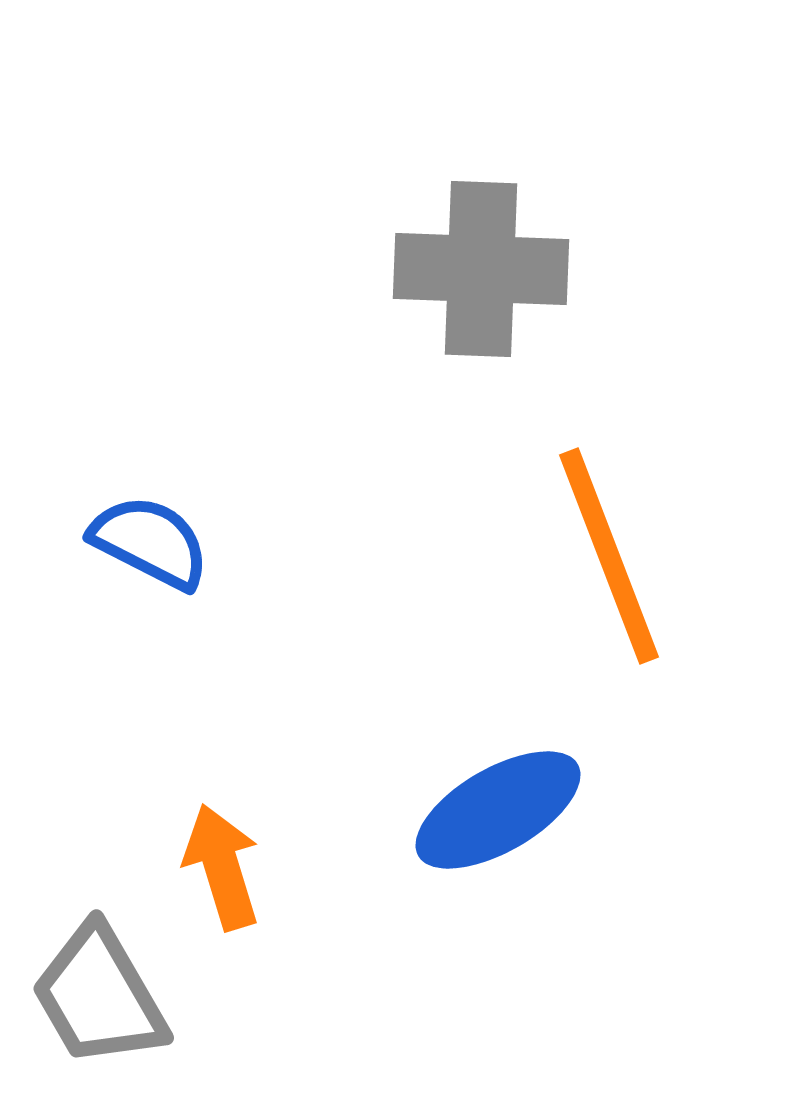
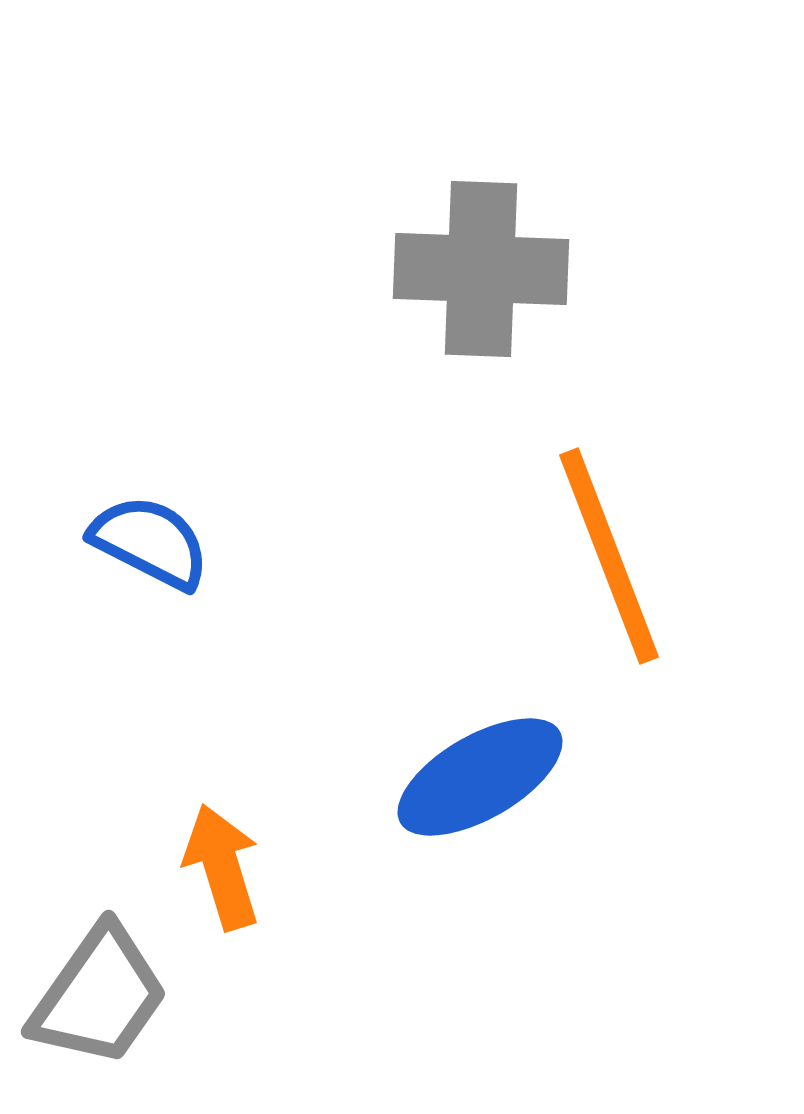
blue ellipse: moved 18 px left, 33 px up
gray trapezoid: rotated 115 degrees counterclockwise
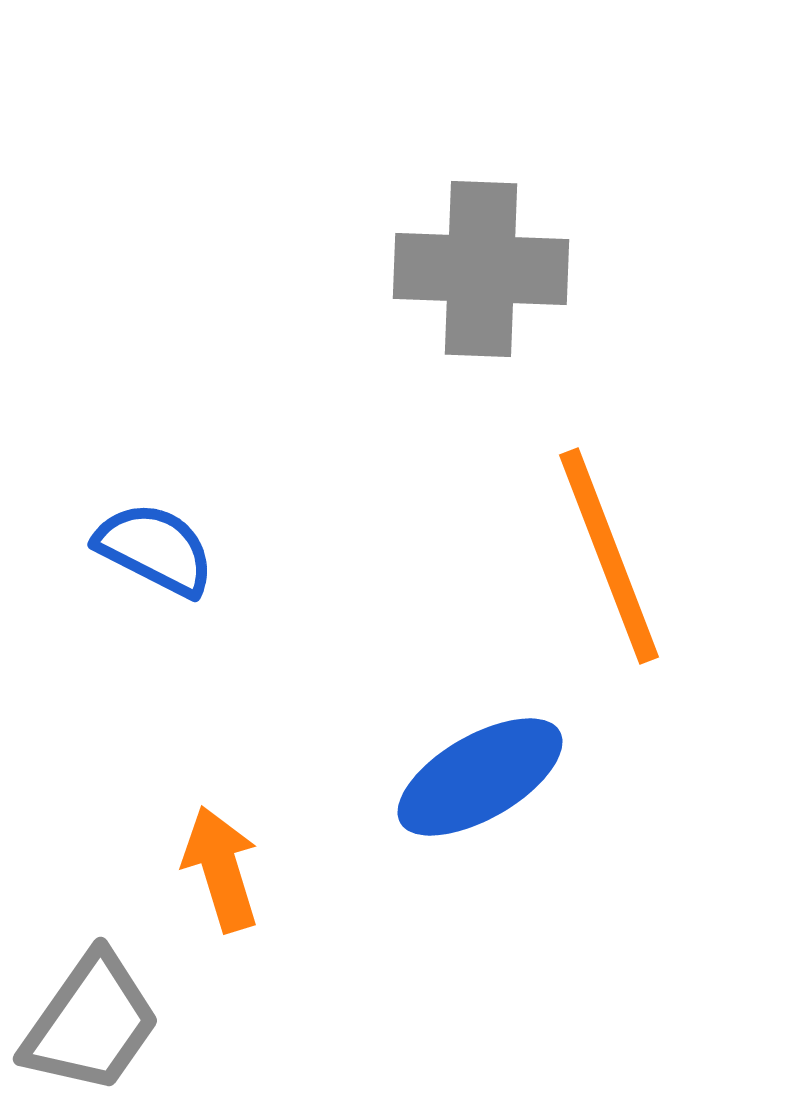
blue semicircle: moved 5 px right, 7 px down
orange arrow: moved 1 px left, 2 px down
gray trapezoid: moved 8 px left, 27 px down
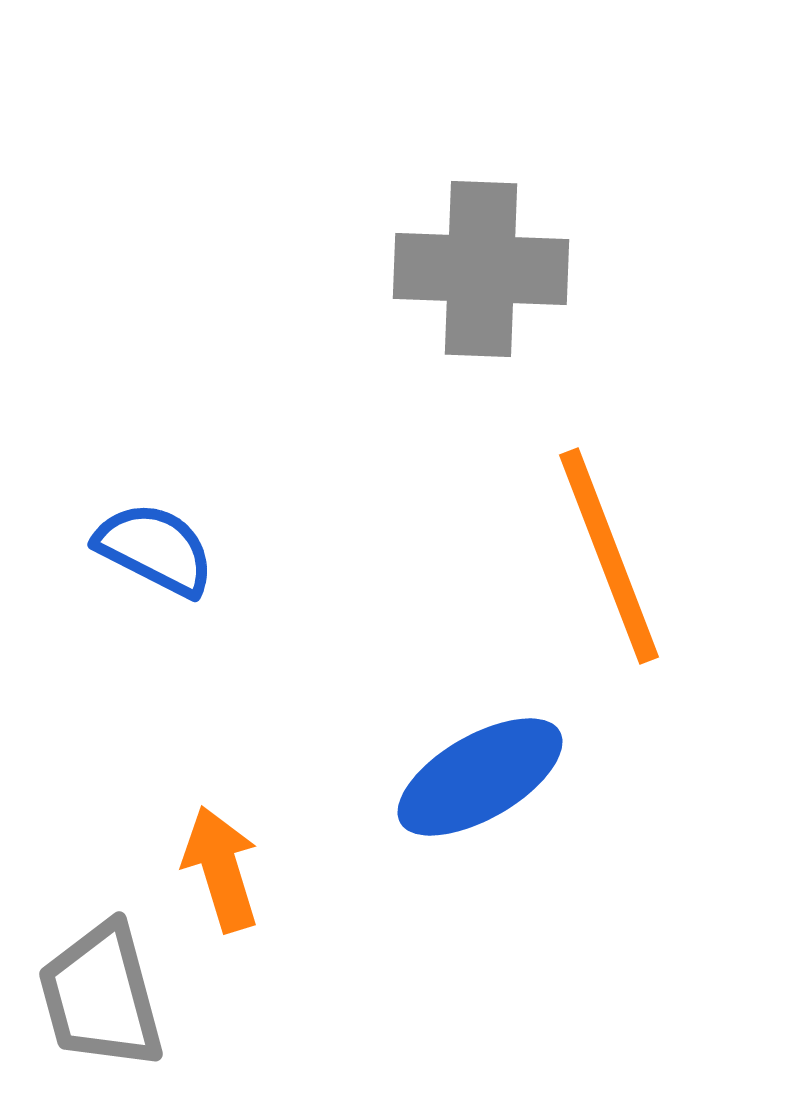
gray trapezoid: moved 10 px right, 27 px up; rotated 130 degrees clockwise
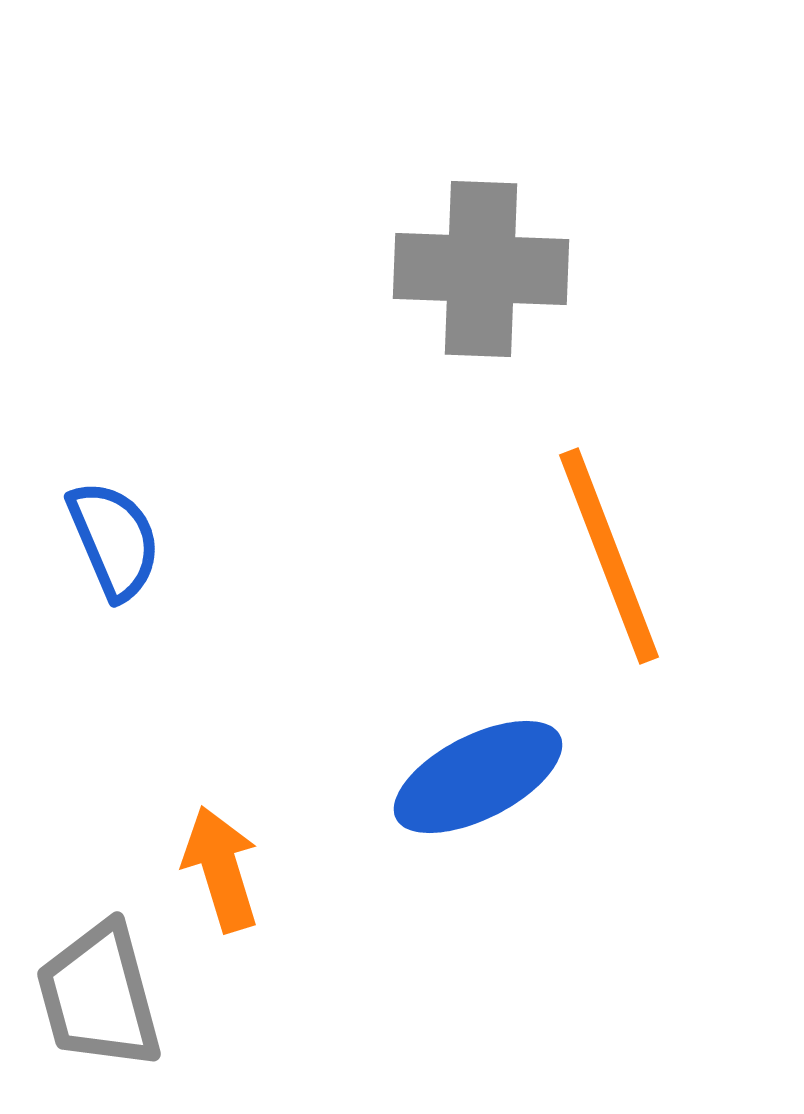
blue semicircle: moved 41 px left, 9 px up; rotated 40 degrees clockwise
blue ellipse: moved 2 px left; rotated 3 degrees clockwise
gray trapezoid: moved 2 px left
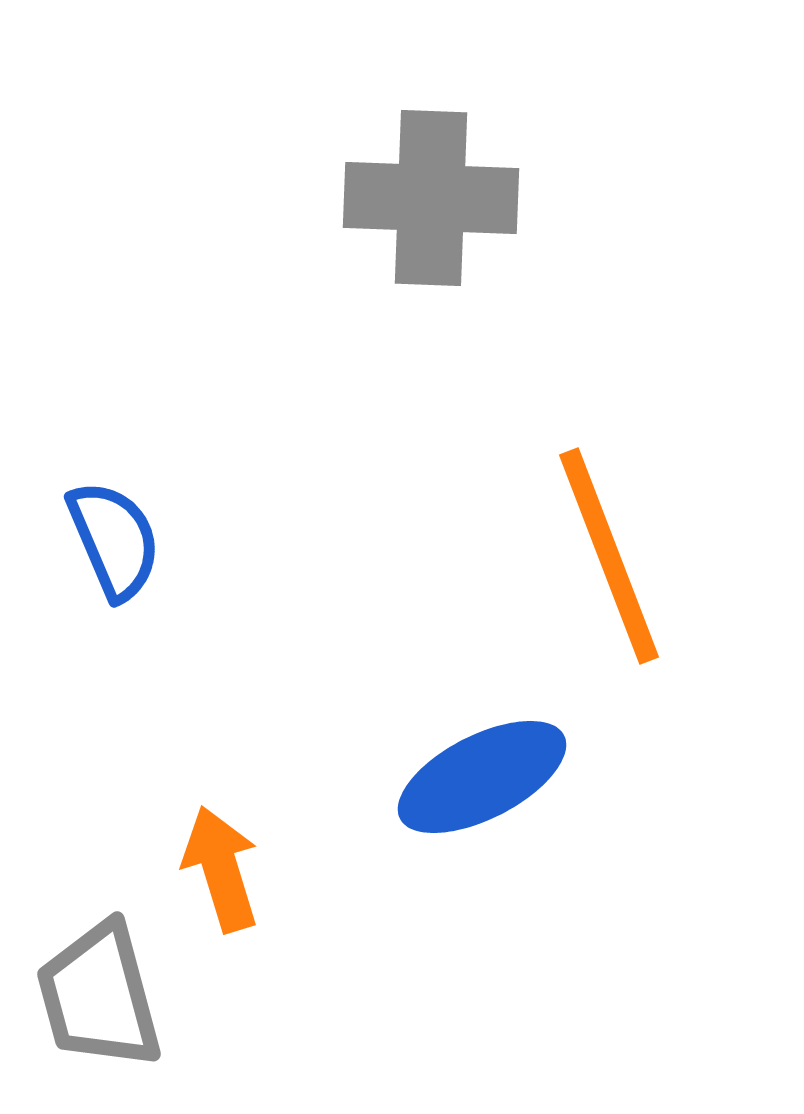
gray cross: moved 50 px left, 71 px up
blue ellipse: moved 4 px right
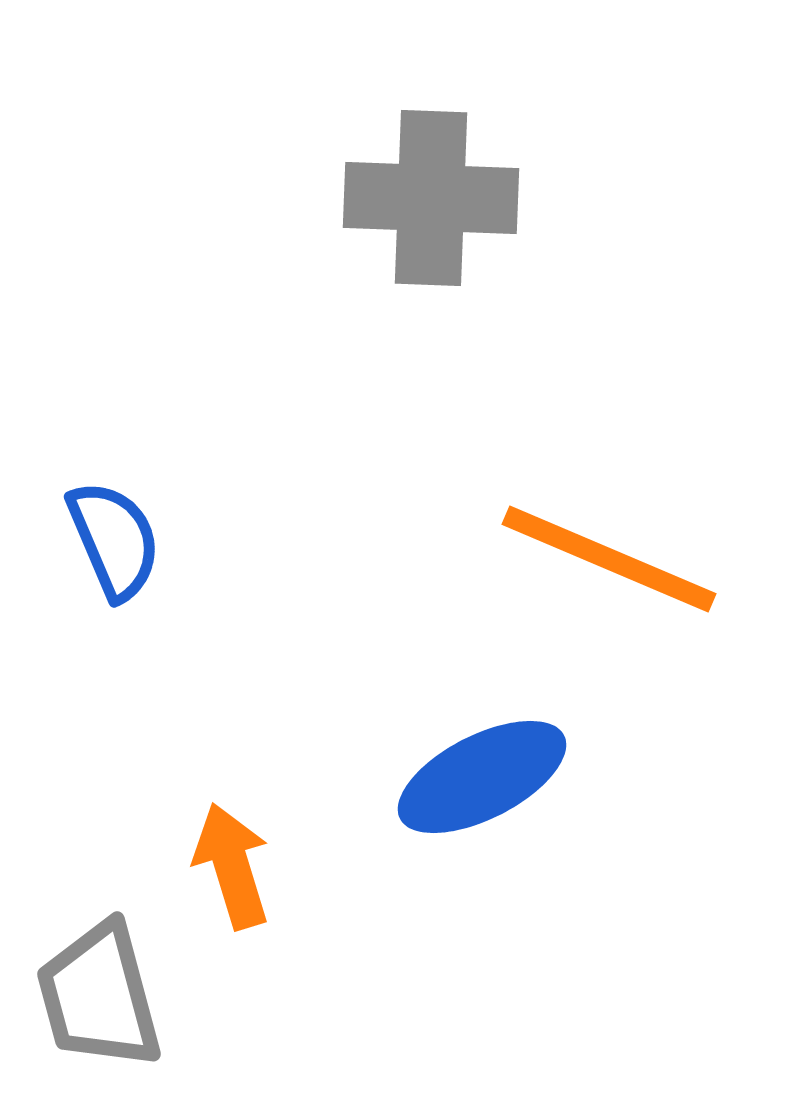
orange line: moved 3 px down; rotated 46 degrees counterclockwise
orange arrow: moved 11 px right, 3 px up
